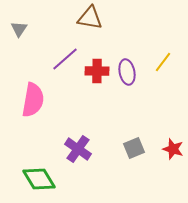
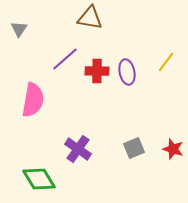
yellow line: moved 3 px right
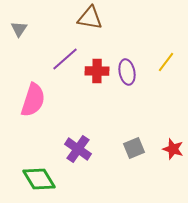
pink semicircle: rotated 8 degrees clockwise
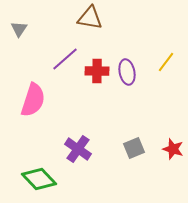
green diamond: rotated 12 degrees counterclockwise
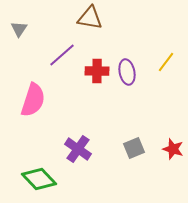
purple line: moved 3 px left, 4 px up
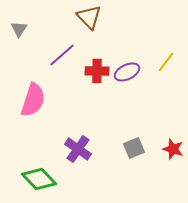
brown triangle: moved 1 px left, 1 px up; rotated 36 degrees clockwise
purple ellipse: rotated 75 degrees clockwise
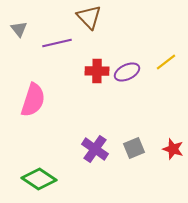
gray triangle: rotated 12 degrees counterclockwise
purple line: moved 5 px left, 12 px up; rotated 28 degrees clockwise
yellow line: rotated 15 degrees clockwise
purple cross: moved 17 px right
green diamond: rotated 12 degrees counterclockwise
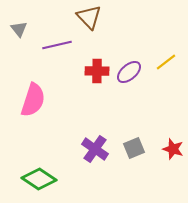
purple line: moved 2 px down
purple ellipse: moved 2 px right; rotated 15 degrees counterclockwise
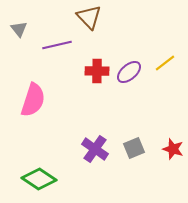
yellow line: moved 1 px left, 1 px down
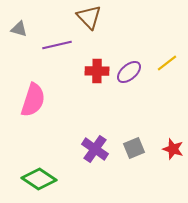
gray triangle: rotated 36 degrees counterclockwise
yellow line: moved 2 px right
